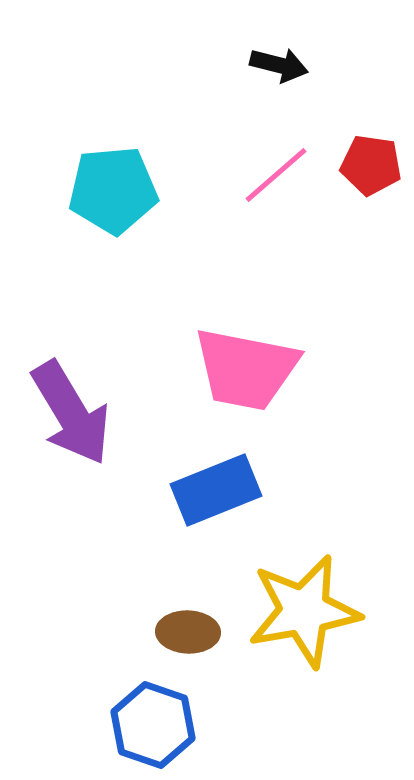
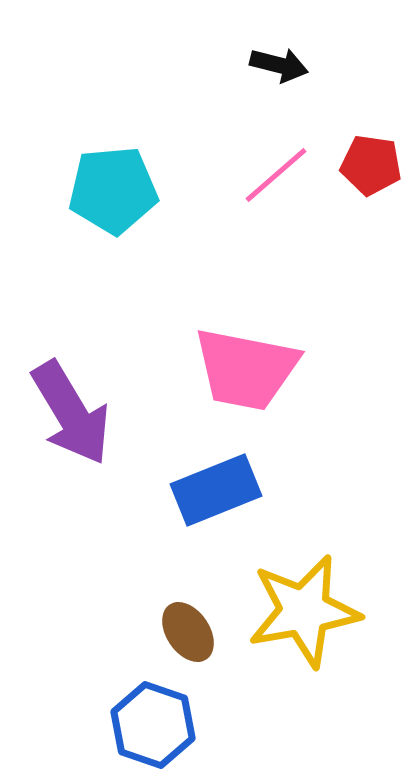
brown ellipse: rotated 54 degrees clockwise
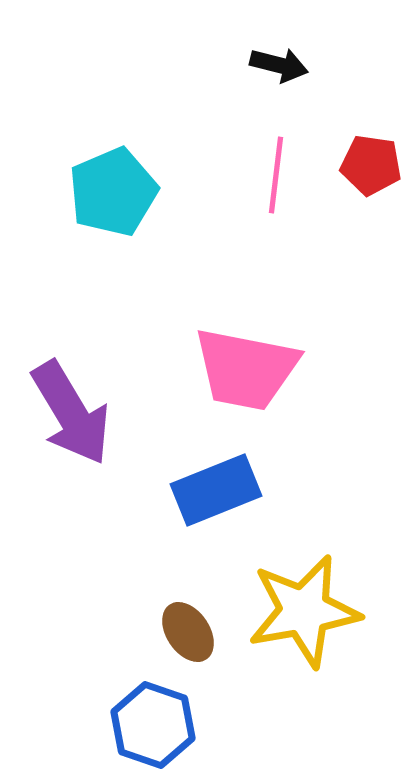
pink line: rotated 42 degrees counterclockwise
cyan pentagon: moved 2 px down; rotated 18 degrees counterclockwise
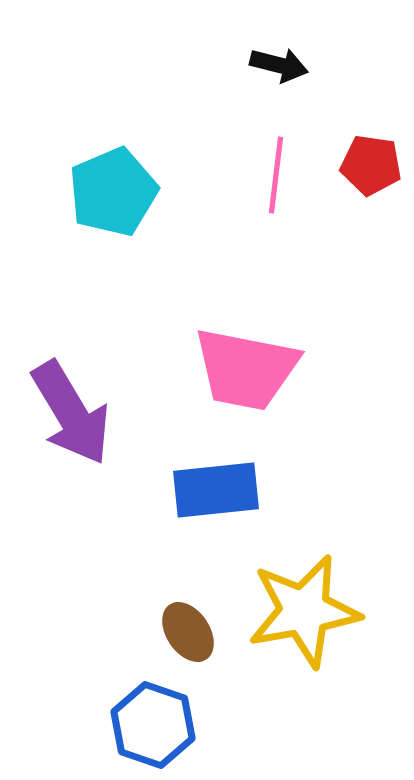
blue rectangle: rotated 16 degrees clockwise
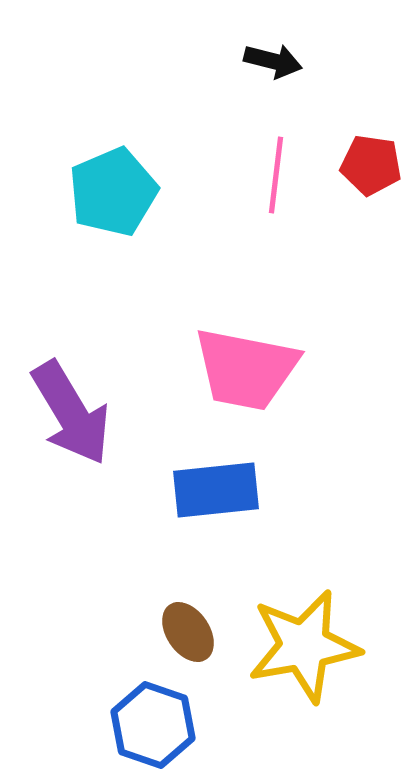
black arrow: moved 6 px left, 4 px up
yellow star: moved 35 px down
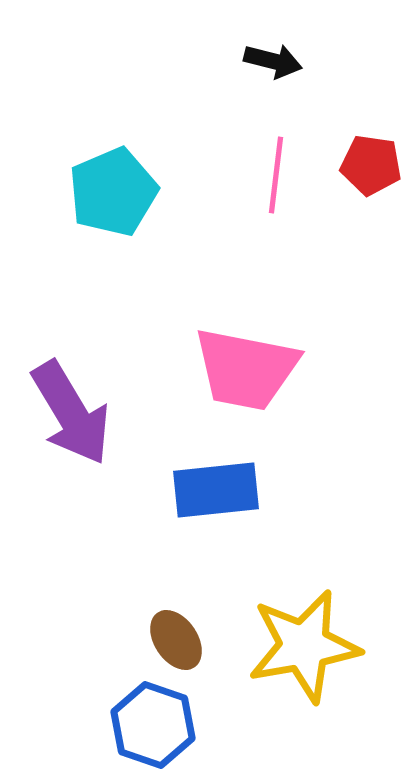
brown ellipse: moved 12 px left, 8 px down
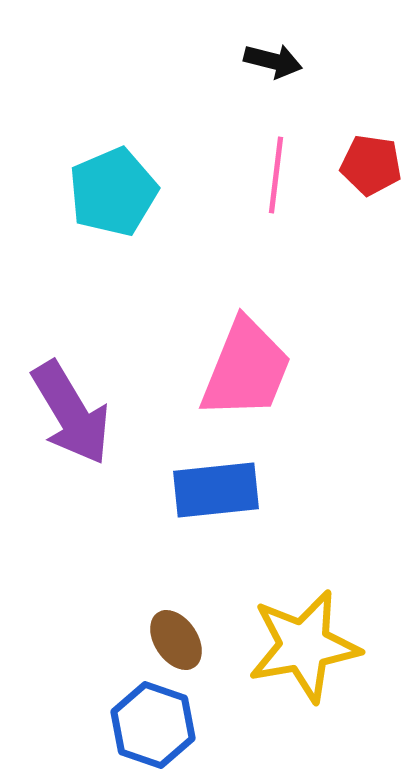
pink trapezoid: rotated 79 degrees counterclockwise
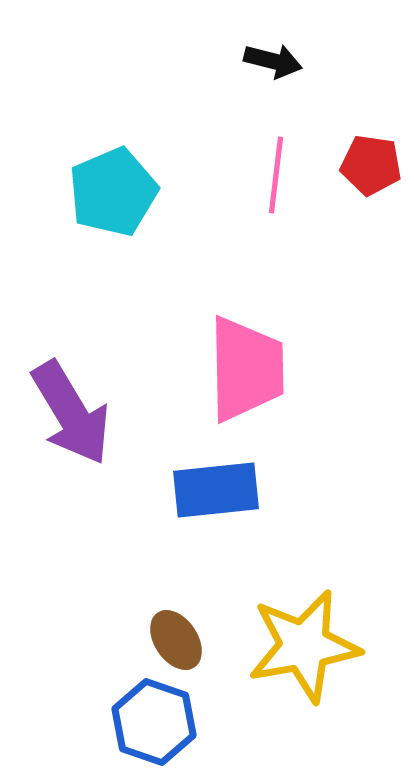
pink trapezoid: rotated 23 degrees counterclockwise
blue hexagon: moved 1 px right, 3 px up
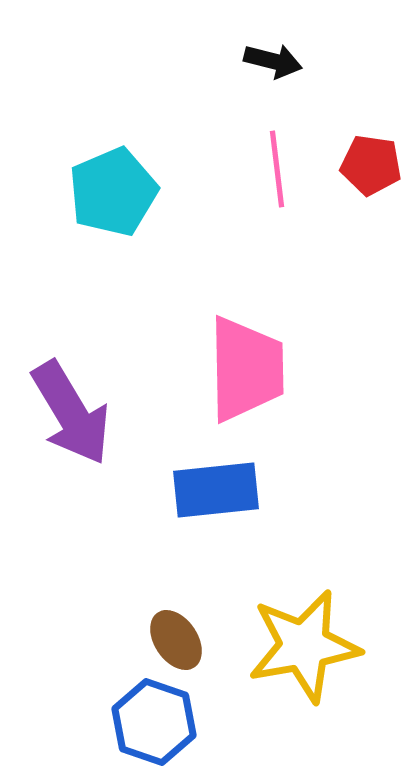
pink line: moved 1 px right, 6 px up; rotated 14 degrees counterclockwise
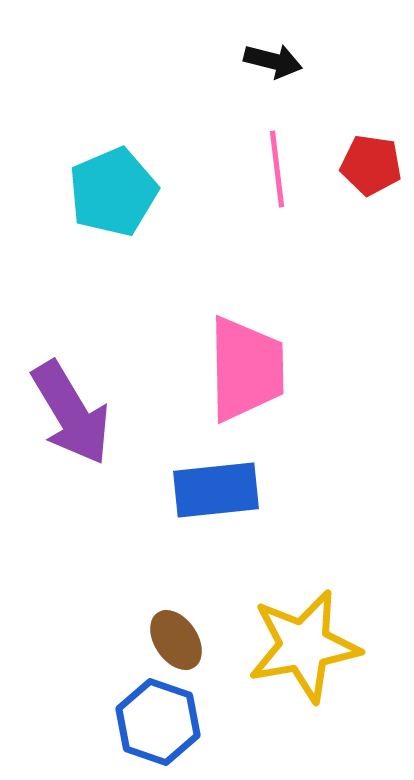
blue hexagon: moved 4 px right
